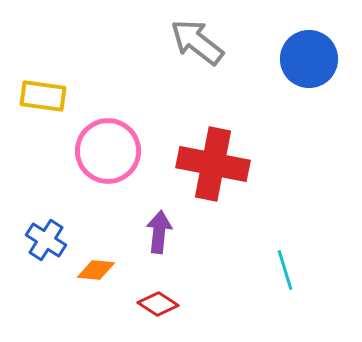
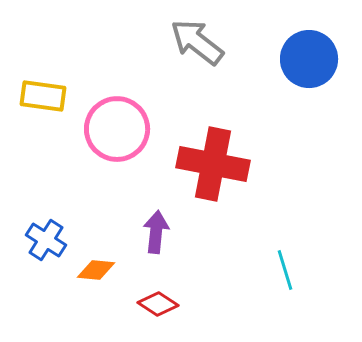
pink circle: moved 9 px right, 22 px up
purple arrow: moved 3 px left
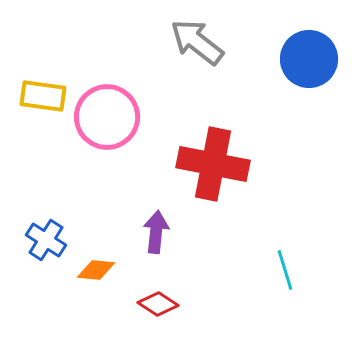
pink circle: moved 10 px left, 12 px up
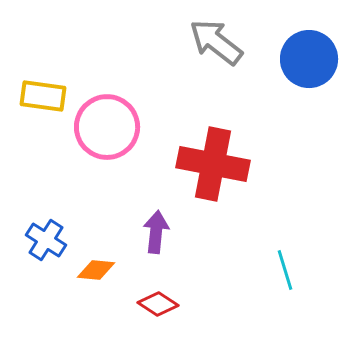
gray arrow: moved 19 px right
pink circle: moved 10 px down
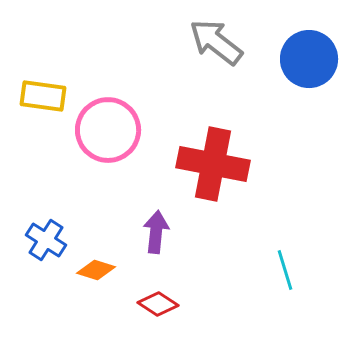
pink circle: moved 1 px right, 3 px down
orange diamond: rotated 12 degrees clockwise
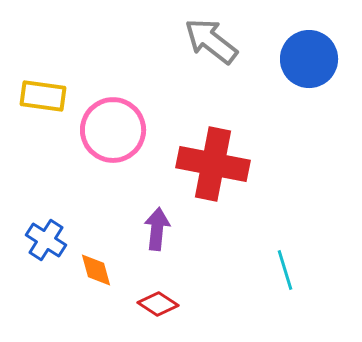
gray arrow: moved 5 px left, 1 px up
pink circle: moved 5 px right
purple arrow: moved 1 px right, 3 px up
orange diamond: rotated 57 degrees clockwise
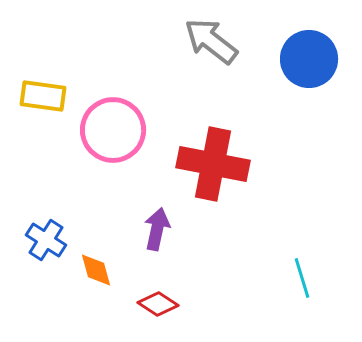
purple arrow: rotated 6 degrees clockwise
cyan line: moved 17 px right, 8 px down
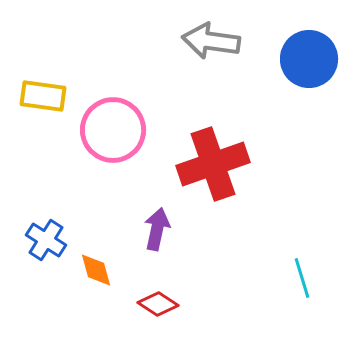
gray arrow: rotated 30 degrees counterclockwise
red cross: rotated 30 degrees counterclockwise
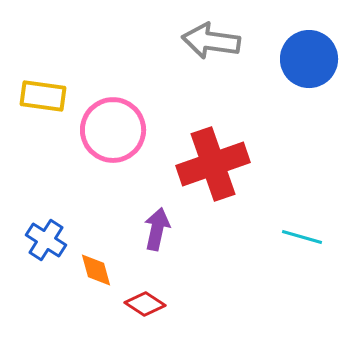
cyan line: moved 41 px up; rotated 57 degrees counterclockwise
red diamond: moved 13 px left
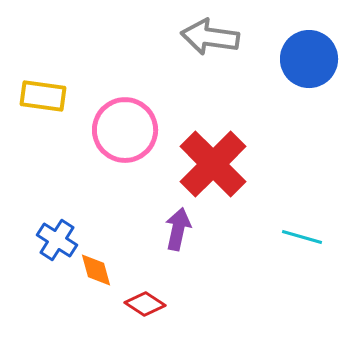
gray arrow: moved 1 px left, 4 px up
pink circle: moved 12 px right
red cross: rotated 26 degrees counterclockwise
purple arrow: moved 21 px right
blue cross: moved 11 px right
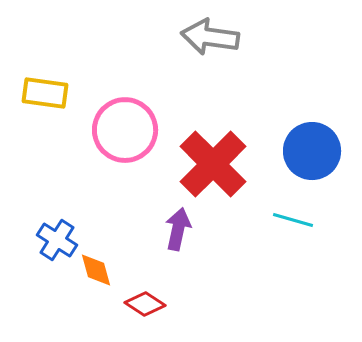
blue circle: moved 3 px right, 92 px down
yellow rectangle: moved 2 px right, 3 px up
cyan line: moved 9 px left, 17 px up
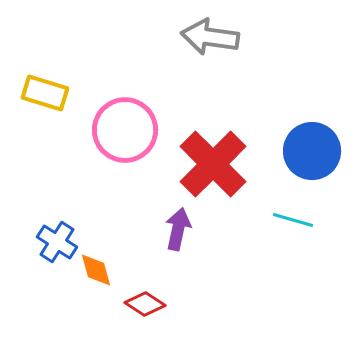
yellow rectangle: rotated 9 degrees clockwise
blue cross: moved 2 px down
